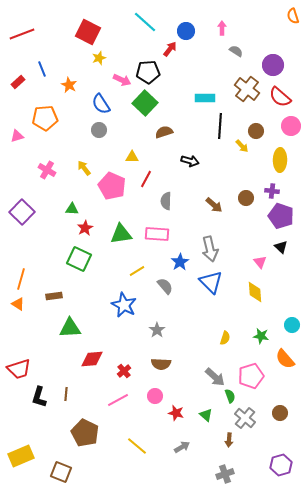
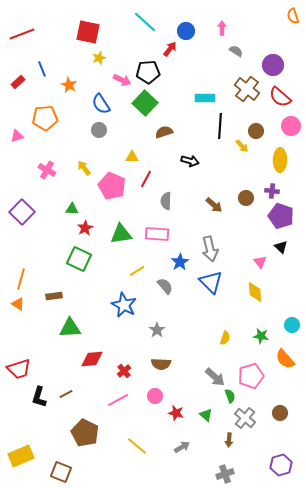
red square at (88, 32): rotated 15 degrees counterclockwise
brown line at (66, 394): rotated 56 degrees clockwise
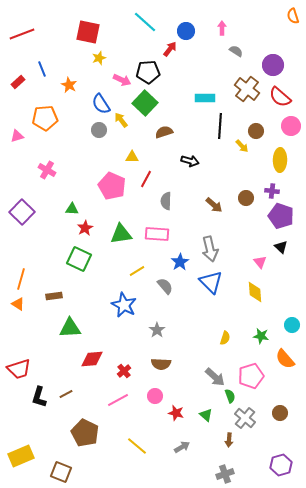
yellow arrow at (84, 168): moved 37 px right, 48 px up
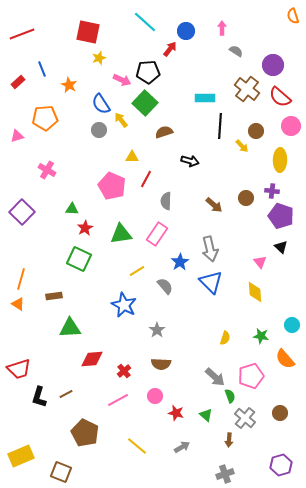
pink rectangle at (157, 234): rotated 60 degrees counterclockwise
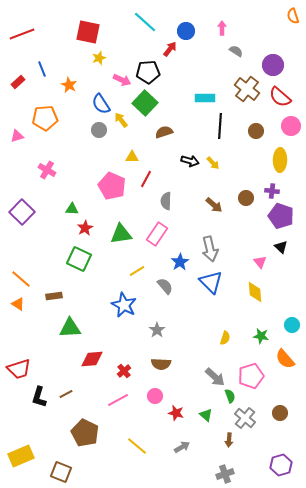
yellow arrow at (242, 146): moved 29 px left, 17 px down
orange line at (21, 279): rotated 65 degrees counterclockwise
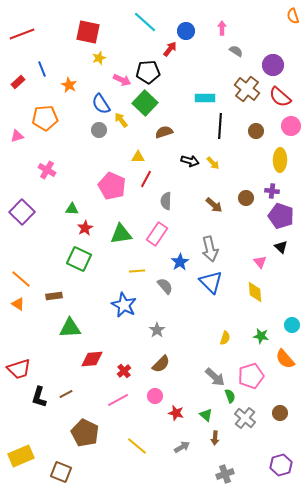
yellow triangle at (132, 157): moved 6 px right
yellow line at (137, 271): rotated 28 degrees clockwise
brown semicircle at (161, 364): rotated 48 degrees counterclockwise
brown arrow at (229, 440): moved 14 px left, 2 px up
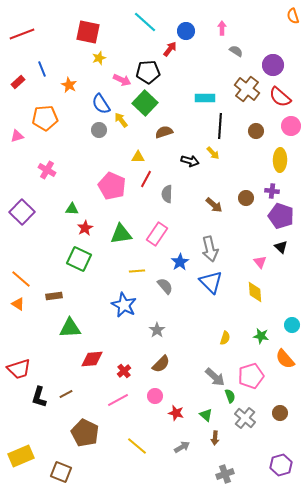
yellow arrow at (213, 163): moved 10 px up
gray semicircle at (166, 201): moved 1 px right, 7 px up
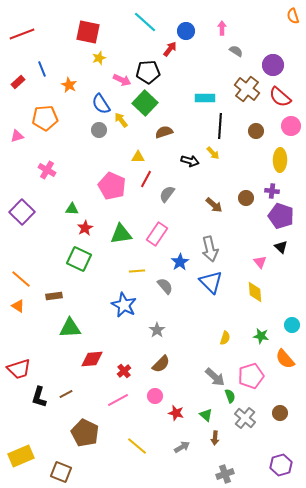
gray semicircle at (167, 194): rotated 36 degrees clockwise
orange triangle at (18, 304): moved 2 px down
